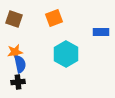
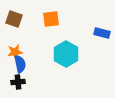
orange square: moved 3 px left, 1 px down; rotated 12 degrees clockwise
blue rectangle: moved 1 px right, 1 px down; rotated 14 degrees clockwise
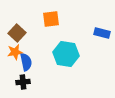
brown square: moved 3 px right, 14 px down; rotated 24 degrees clockwise
cyan hexagon: rotated 20 degrees counterclockwise
blue semicircle: moved 6 px right, 2 px up
black cross: moved 5 px right
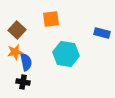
brown square: moved 3 px up
black cross: rotated 16 degrees clockwise
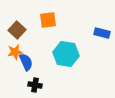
orange square: moved 3 px left, 1 px down
blue semicircle: rotated 12 degrees counterclockwise
black cross: moved 12 px right, 3 px down
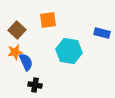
cyan hexagon: moved 3 px right, 3 px up
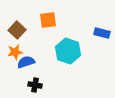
cyan hexagon: moved 1 px left; rotated 10 degrees clockwise
blue semicircle: rotated 84 degrees counterclockwise
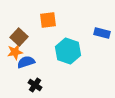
brown square: moved 2 px right, 7 px down
black cross: rotated 24 degrees clockwise
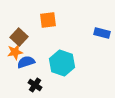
cyan hexagon: moved 6 px left, 12 px down
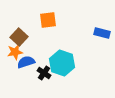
black cross: moved 9 px right, 12 px up
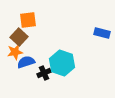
orange square: moved 20 px left
black cross: rotated 32 degrees clockwise
